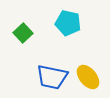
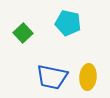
yellow ellipse: rotated 45 degrees clockwise
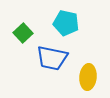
cyan pentagon: moved 2 px left
blue trapezoid: moved 19 px up
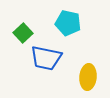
cyan pentagon: moved 2 px right
blue trapezoid: moved 6 px left
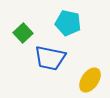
blue trapezoid: moved 4 px right
yellow ellipse: moved 2 px right, 3 px down; rotated 30 degrees clockwise
